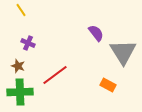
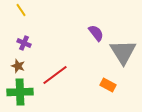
purple cross: moved 4 px left
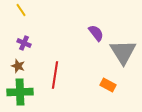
red line: rotated 44 degrees counterclockwise
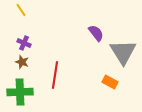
brown star: moved 4 px right, 4 px up
orange rectangle: moved 2 px right, 3 px up
